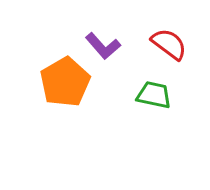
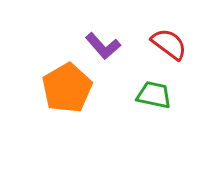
orange pentagon: moved 2 px right, 6 px down
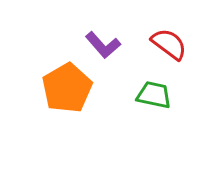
purple L-shape: moved 1 px up
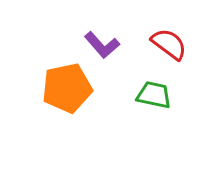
purple L-shape: moved 1 px left
orange pentagon: rotated 18 degrees clockwise
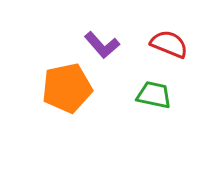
red semicircle: rotated 15 degrees counterclockwise
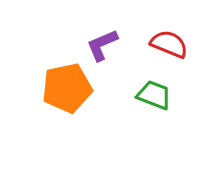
purple L-shape: rotated 108 degrees clockwise
green trapezoid: rotated 9 degrees clockwise
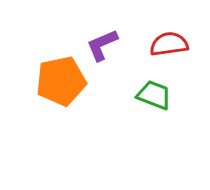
red semicircle: rotated 30 degrees counterclockwise
orange pentagon: moved 6 px left, 7 px up
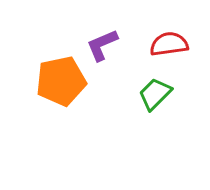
green trapezoid: moved 1 px right, 1 px up; rotated 66 degrees counterclockwise
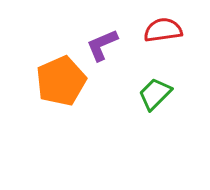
red semicircle: moved 6 px left, 14 px up
orange pentagon: rotated 12 degrees counterclockwise
